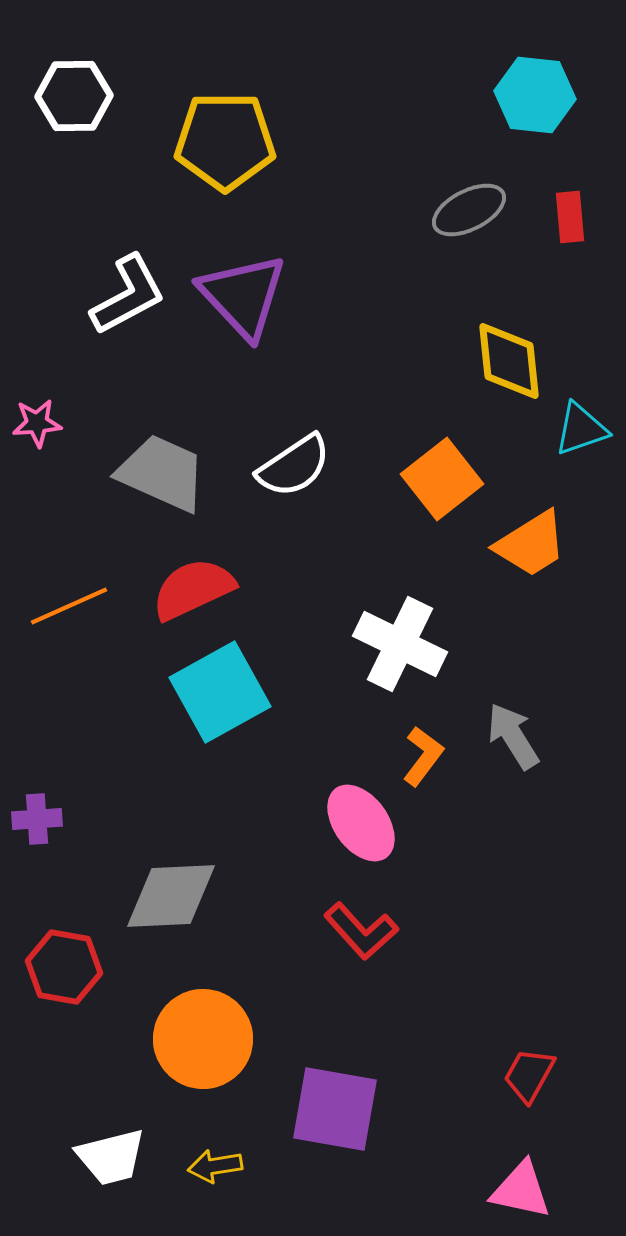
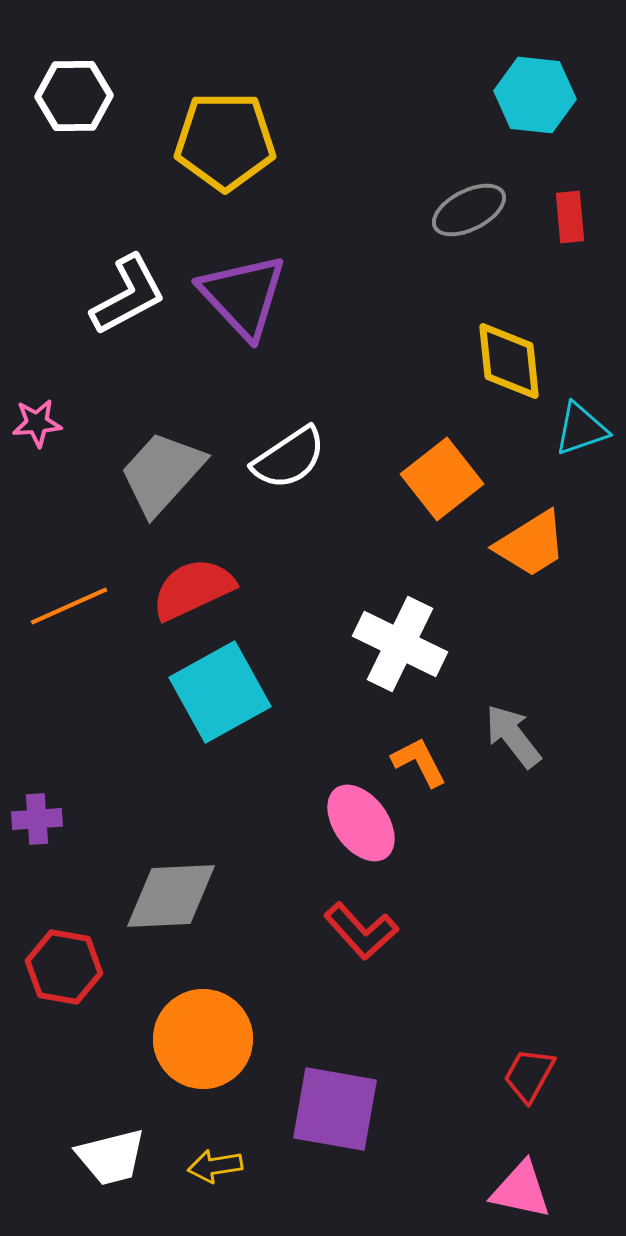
white semicircle: moved 5 px left, 8 px up
gray trapezoid: rotated 72 degrees counterclockwise
gray arrow: rotated 6 degrees counterclockwise
orange L-shape: moved 4 px left, 6 px down; rotated 64 degrees counterclockwise
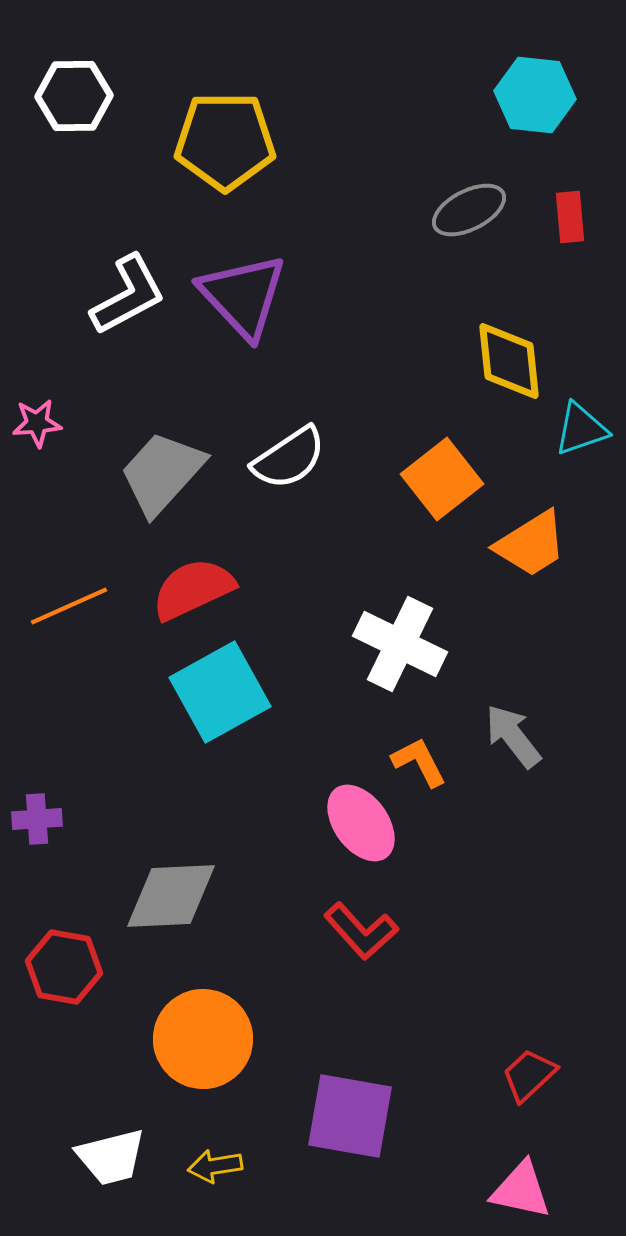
red trapezoid: rotated 18 degrees clockwise
purple square: moved 15 px right, 7 px down
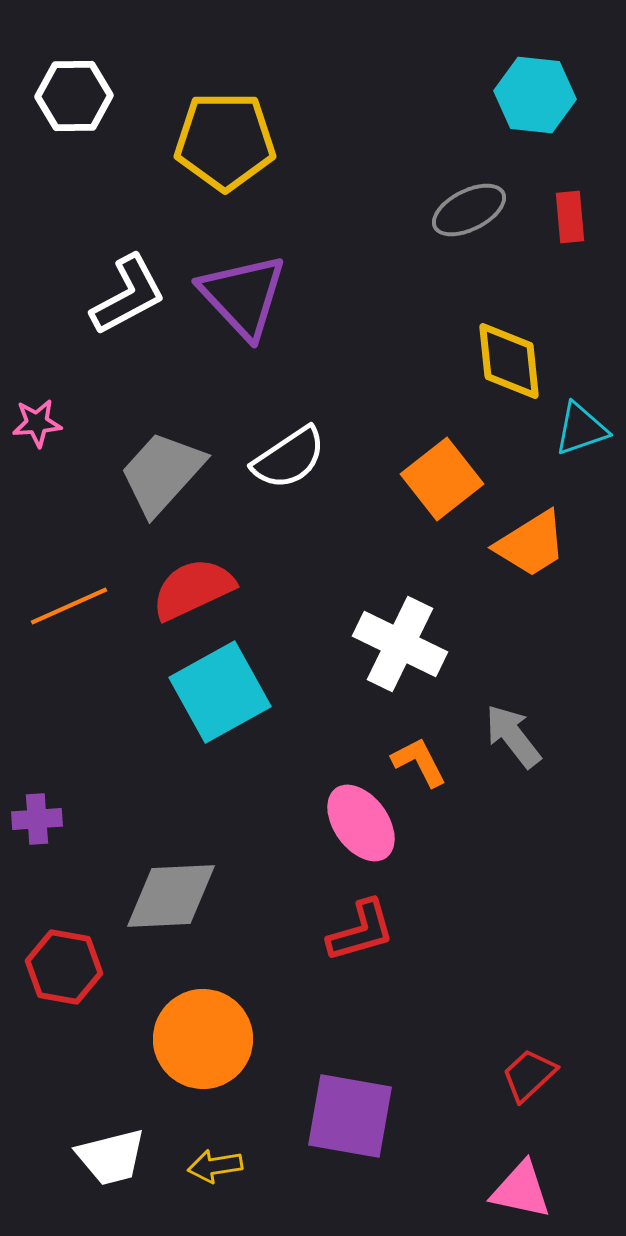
red L-shape: rotated 64 degrees counterclockwise
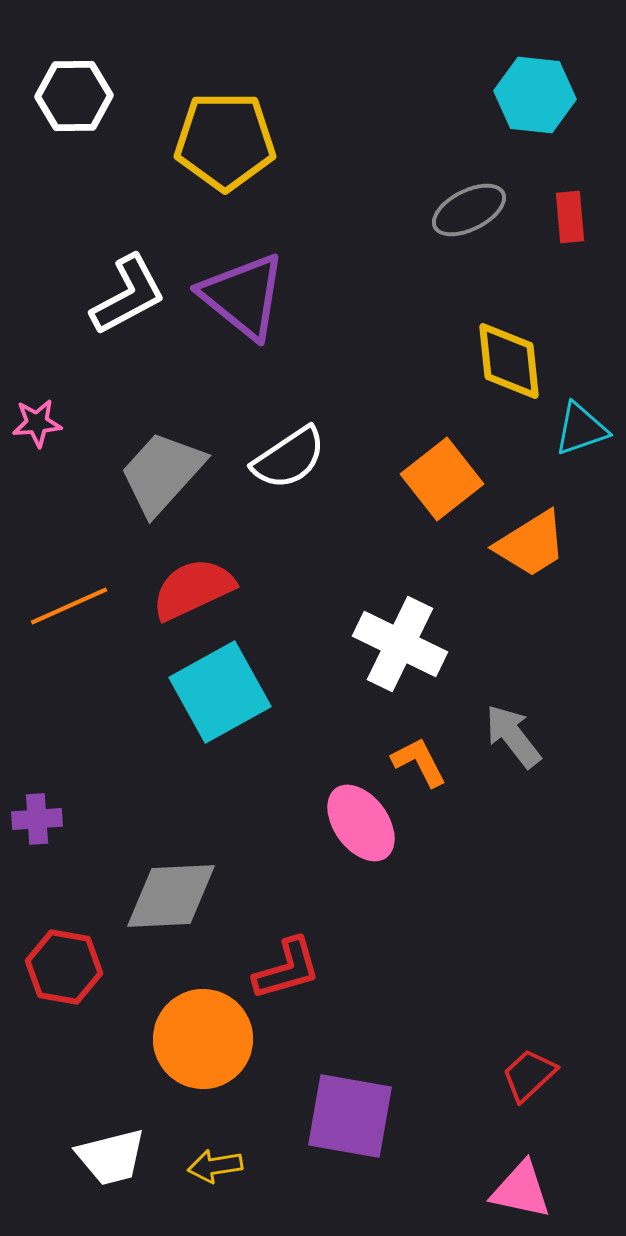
purple triangle: rotated 8 degrees counterclockwise
red L-shape: moved 74 px left, 38 px down
